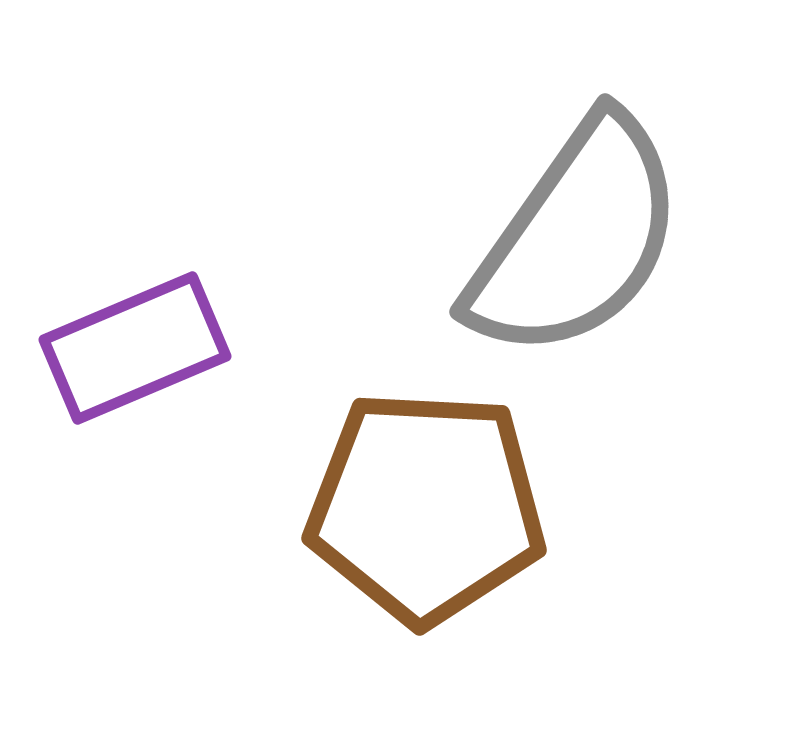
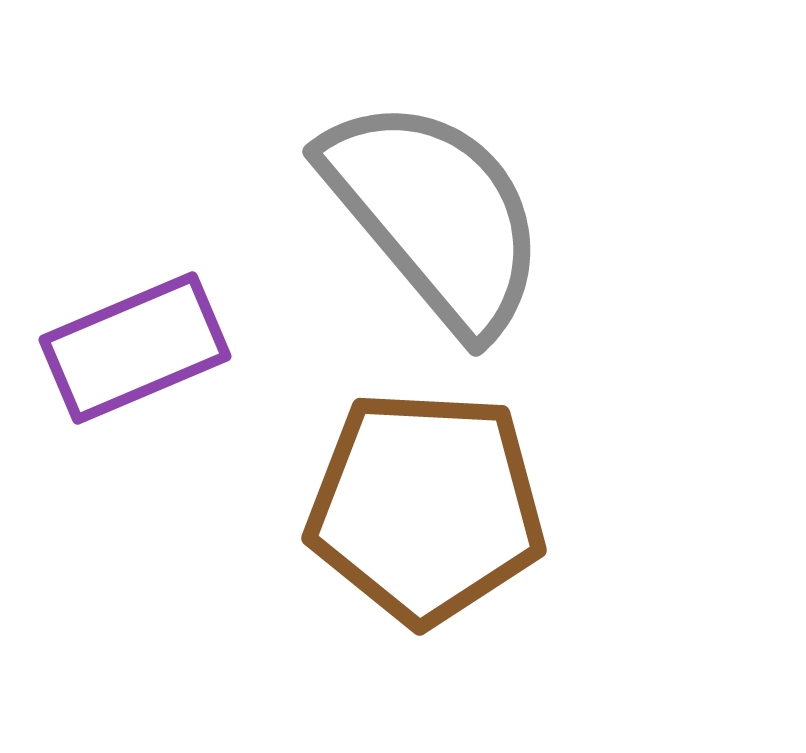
gray semicircle: moved 141 px left, 23 px up; rotated 75 degrees counterclockwise
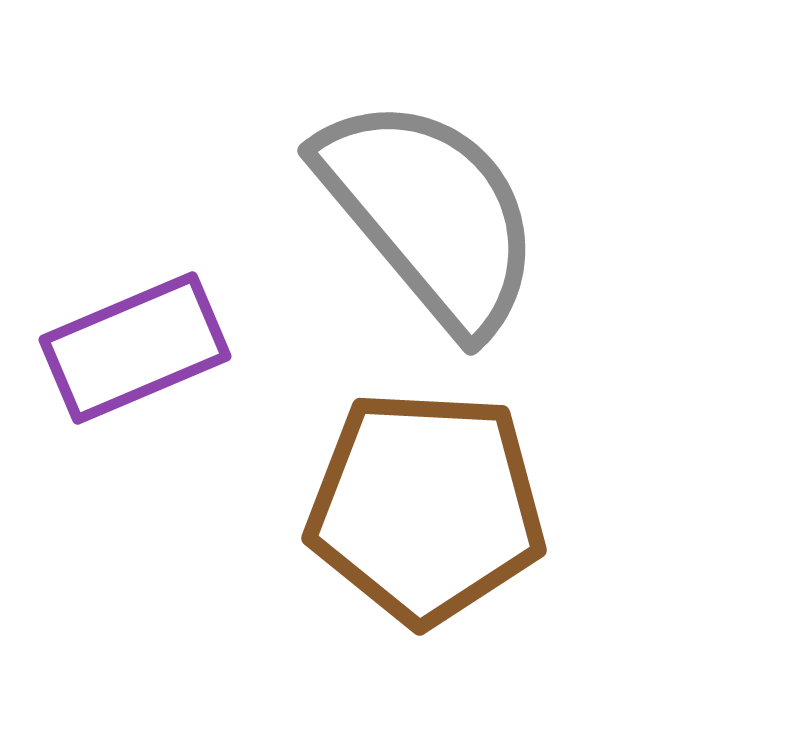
gray semicircle: moved 5 px left, 1 px up
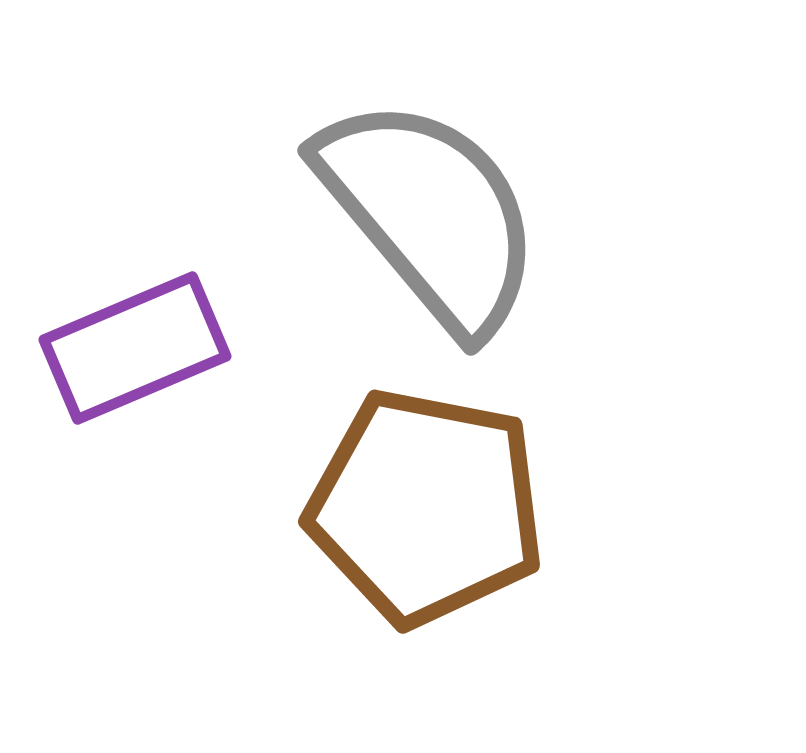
brown pentagon: rotated 8 degrees clockwise
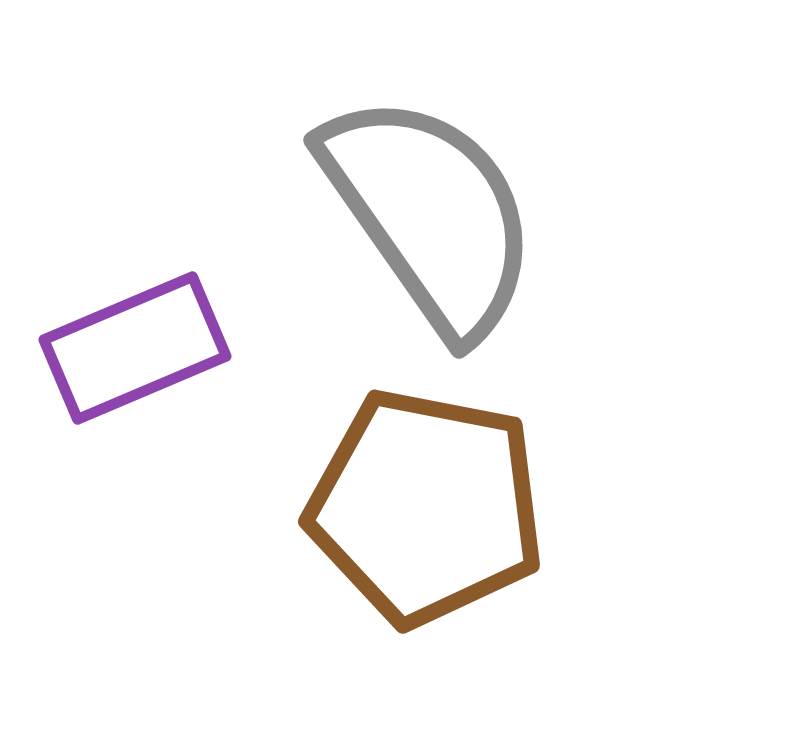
gray semicircle: rotated 5 degrees clockwise
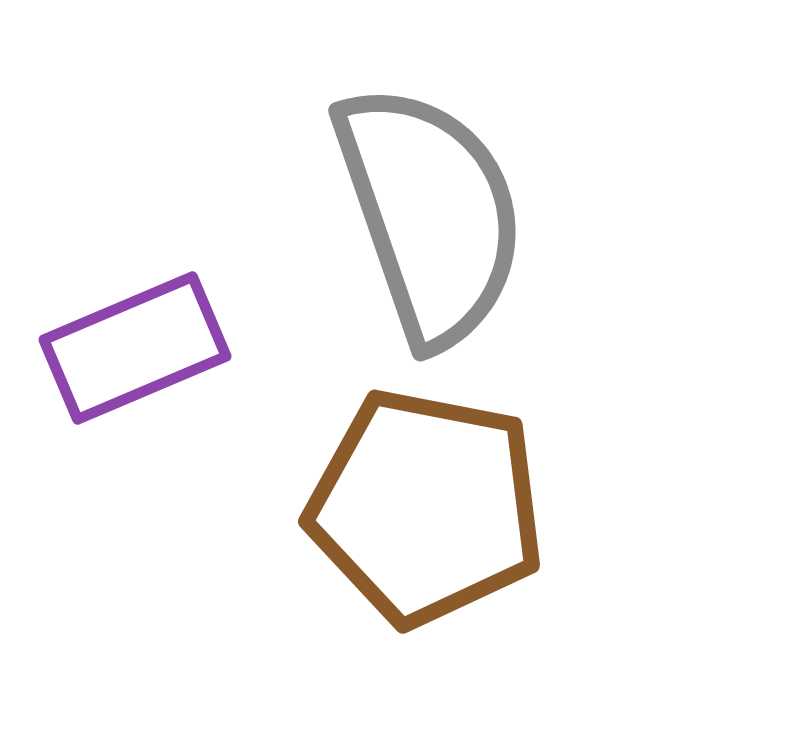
gray semicircle: rotated 16 degrees clockwise
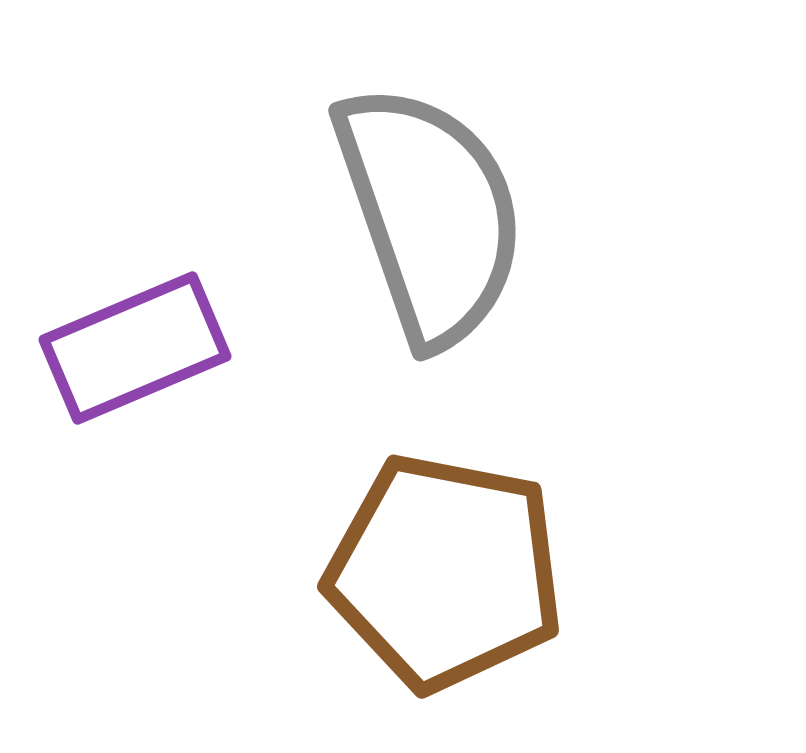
brown pentagon: moved 19 px right, 65 px down
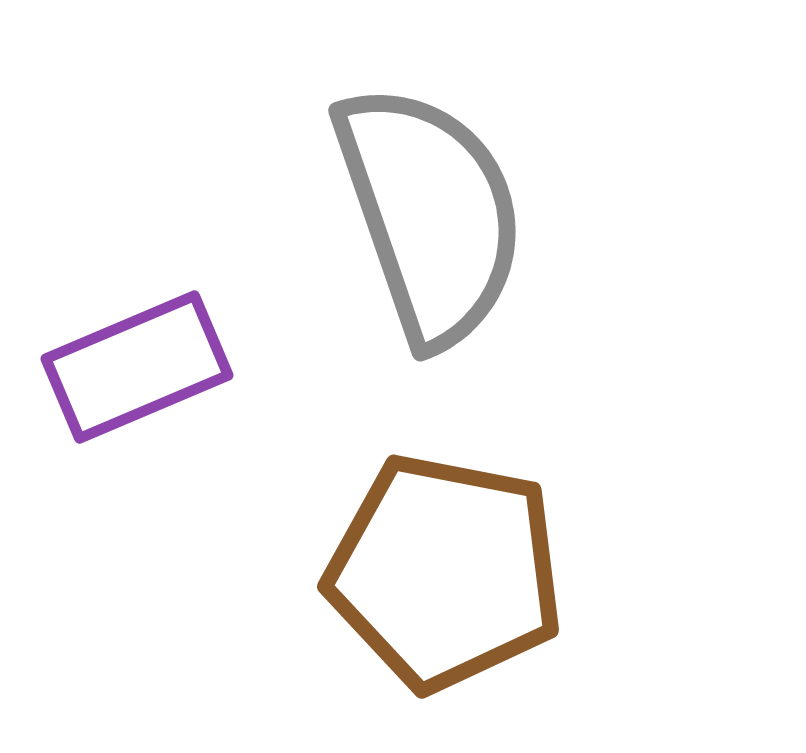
purple rectangle: moved 2 px right, 19 px down
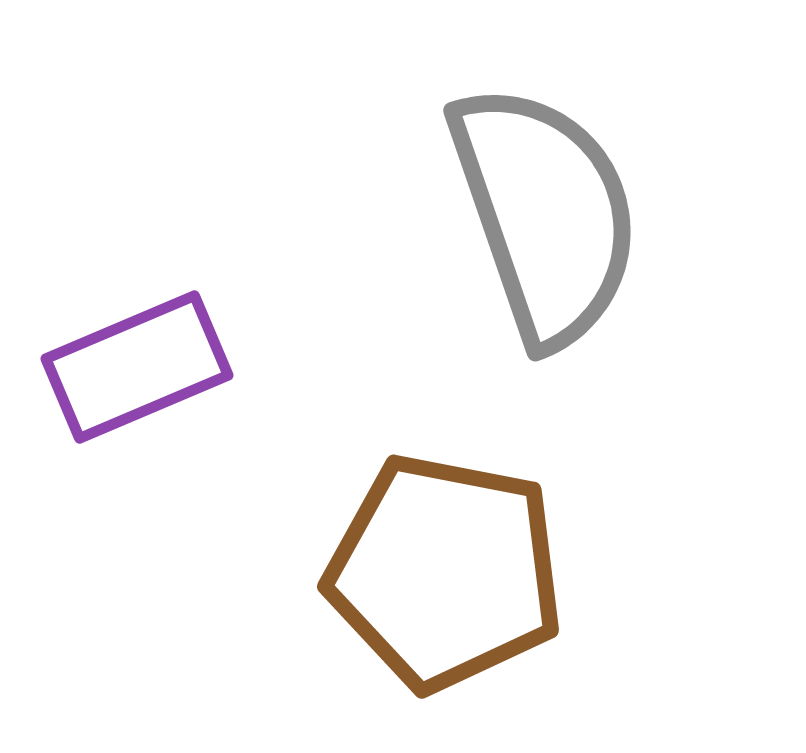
gray semicircle: moved 115 px right
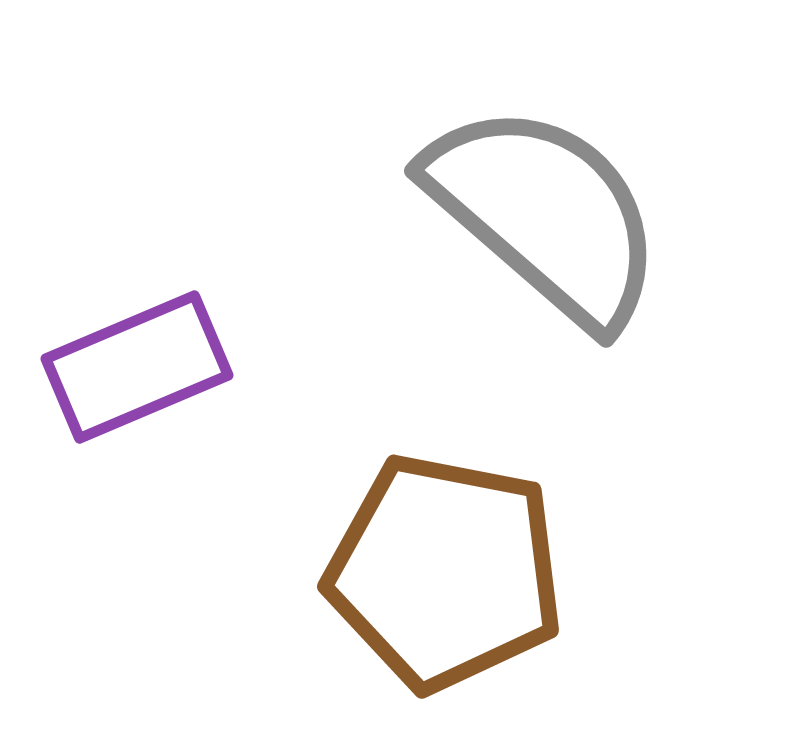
gray semicircle: rotated 30 degrees counterclockwise
